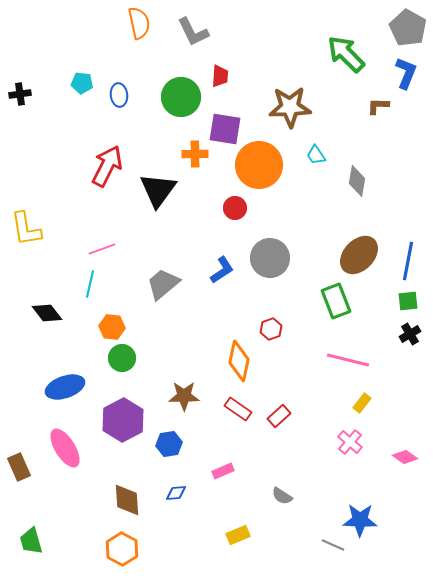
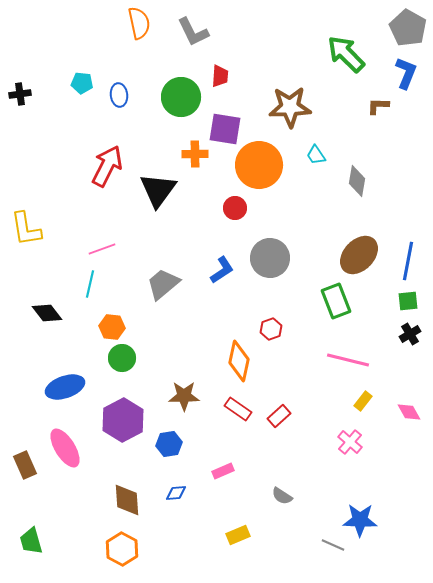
yellow rectangle at (362, 403): moved 1 px right, 2 px up
pink diamond at (405, 457): moved 4 px right, 45 px up; rotated 25 degrees clockwise
brown rectangle at (19, 467): moved 6 px right, 2 px up
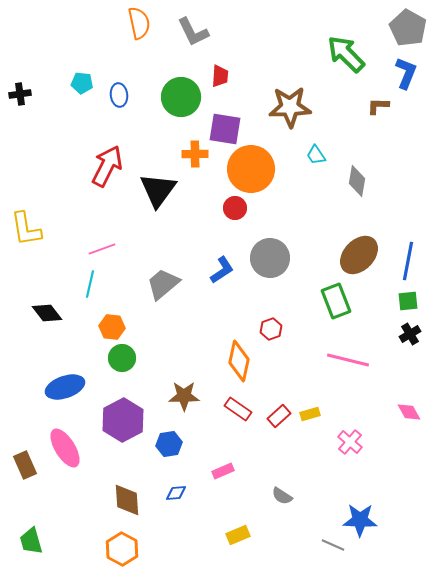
orange circle at (259, 165): moved 8 px left, 4 px down
yellow rectangle at (363, 401): moved 53 px left, 13 px down; rotated 36 degrees clockwise
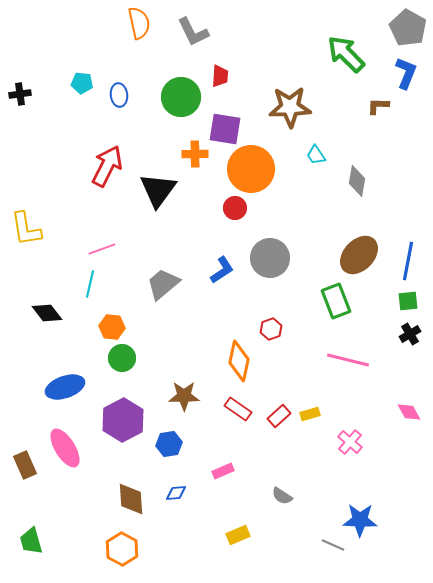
brown diamond at (127, 500): moved 4 px right, 1 px up
